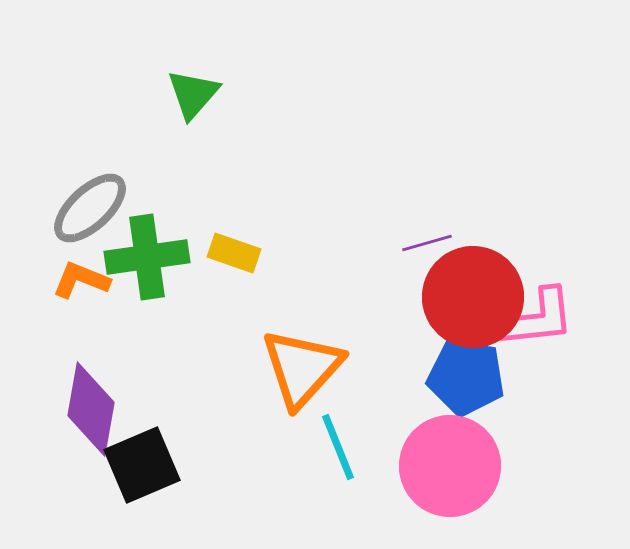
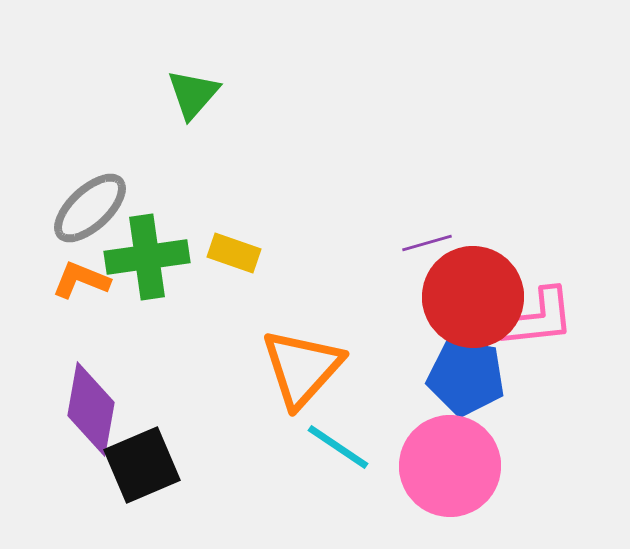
cyan line: rotated 34 degrees counterclockwise
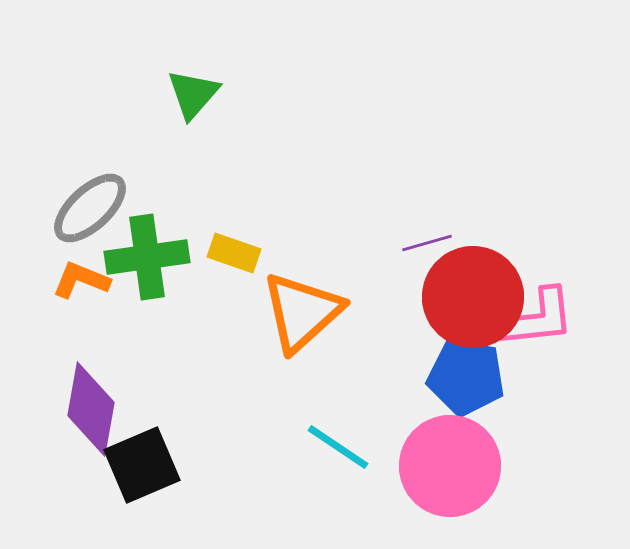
orange triangle: moved 56 px up; rotated 6 degrees clockwise
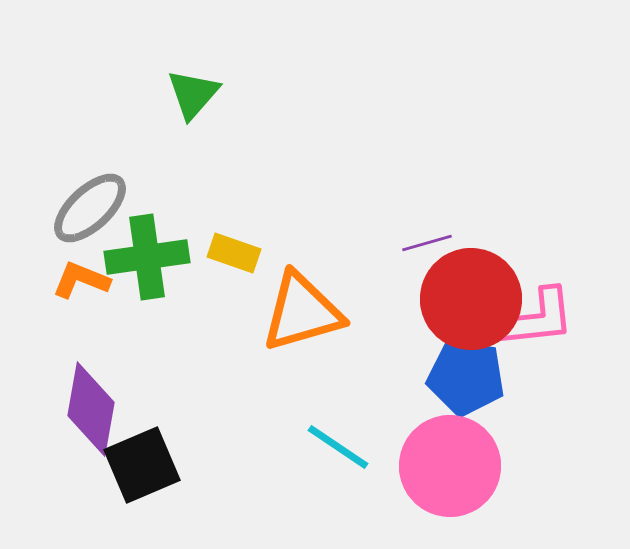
red circle: moved 2 px left, 2 px down
orange triangle: rotated 26 degrees clockwise
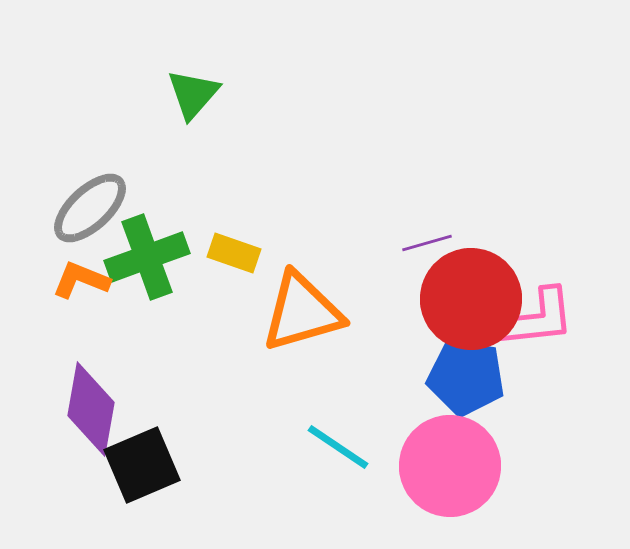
green cross: rotated 12 degrees counterclockwise
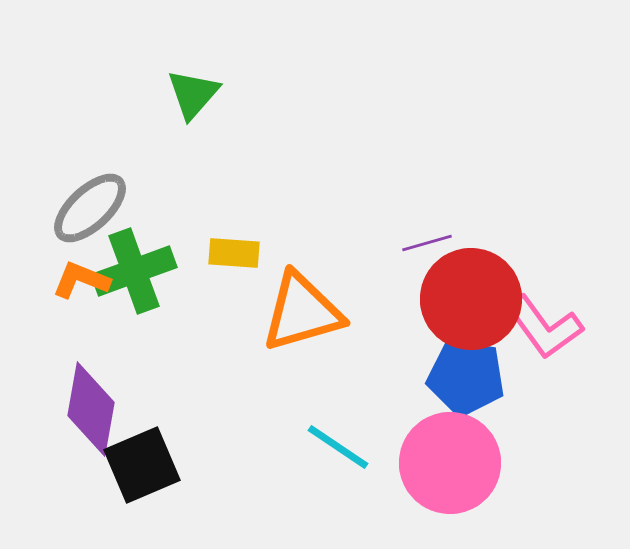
yellow rectangle: rotated 15 degrees counterclockwise
green cross: moved 13 px left, 14 px down
pink L-shape: moved 6 px right, 9 px down; rotated 60 degrees clockwise
pink circle: moved 3 px up
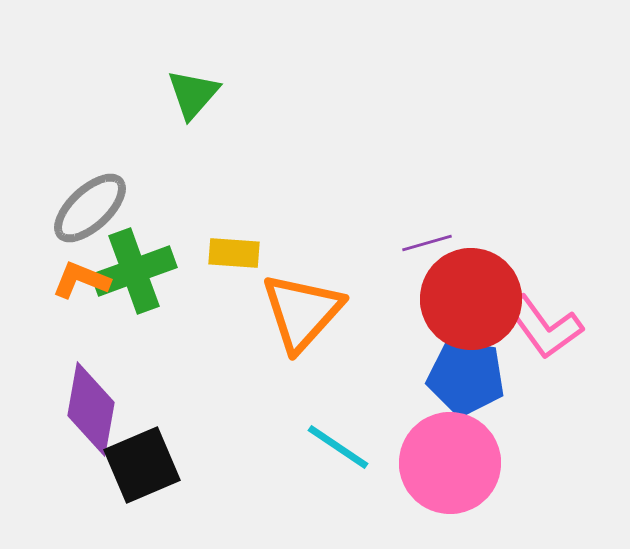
orange triangle: rotated 32 degrees counterclockwise
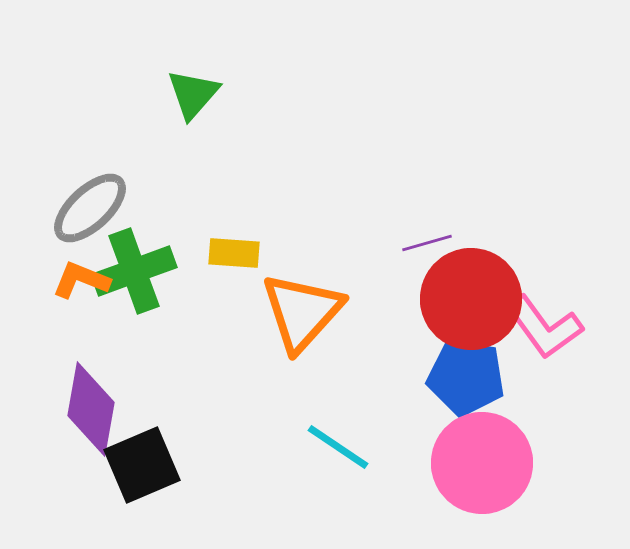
pink circle: moved 32 px right
